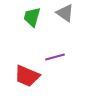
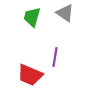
purple line: rotated 66 degrees counterclockwise
red trapezoid: moved 3 px right, 1 px up
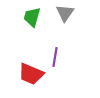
gray triangle: rotated 30 degrees clockwise
red trapezoid: moved 1 px right, 1 px up
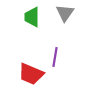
green trapezoid: rotated 15 degrees counterclockwise
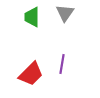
purple line: moved 7 px right, 7 px down
red trapezoid: rotated 68 degrees counterclockwise
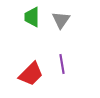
gray triangle: moved 4 px left, 7 px down
purple line: rotated 18 degrees counterclockwise
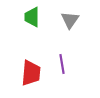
gray triangle: moved 9 px right
red trapezoid: moved 1 px up; rotated 40 degrees counterclockwise
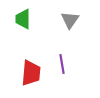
green trapezoid: moved 9 px left, 2 px down
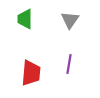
green trapezoid: moved 2 px right
purple line: moved 7 px right; rotated 18 degrees clockwise
